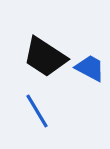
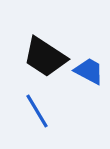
blue trapezoid: moved 1 px left, 3 px down
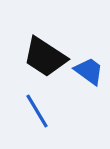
blue trapezoid: rotated 8 degrees clockwise
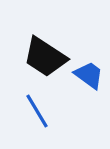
blue trapezoid: moved 4 px down
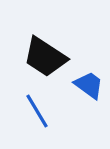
blue trapezoid: moved 10 px down
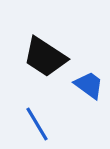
blue line: moved 13 px down
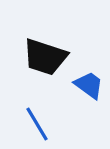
black trapezoid: rotated 15 degrees counterclockwise
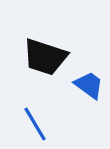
blue line: moved 2 px left
